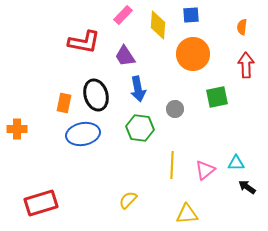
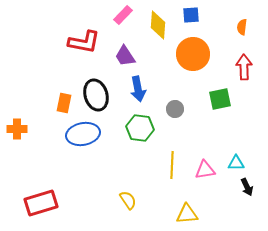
red arrow: moved 2 px left, 2 px down
green square: moved 3 px right, 2 px down
pink triangle: rotated 30 degrees clockwise
black arrow: rotated 150 degrees counterclockwise
yellow semicircle: rotated 102 degrees clockwise
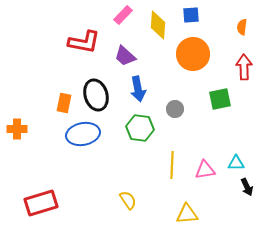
purple trapezoid: rotated 15 degrees counterclockwise
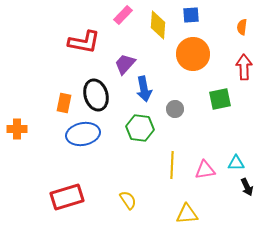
purple trapezoid: moved 8 px down; rotated 90 degrees clockwise
blue arrow: moved 6 px right
red rectangle: moved 26 px right, 6 px up
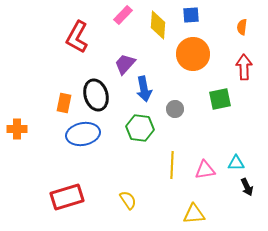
red L-shape: moved 7 px left, 5 px up; rotated 108 degrees clockwise
yellow triangle: moved 7 px right
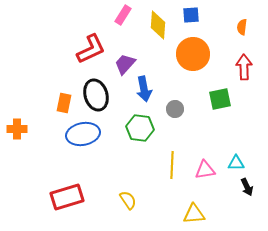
pink rectangle: rotated 12 degrees counterclockwise
red L-shape: moved 14 px right, 12 px down; rotated 144 degrees counterclockwise
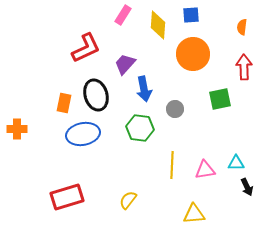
red L-shape: moved 5 px left, 1 px up
yellow semicircle: rotated 108 degrees counterclockwise
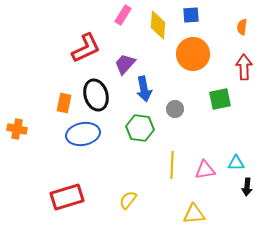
orange cross: rotated 12 degrees clockwise
black arrow: rotated 30 degrees clockwise
